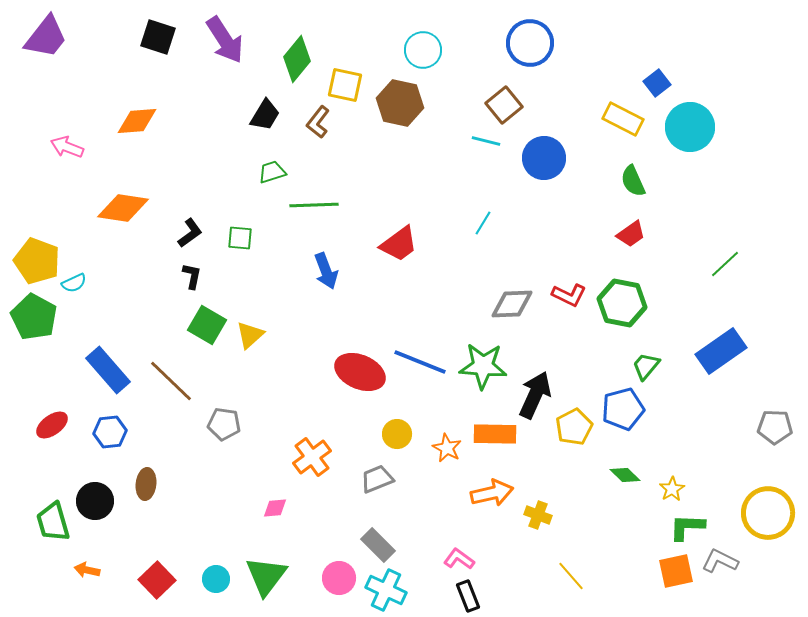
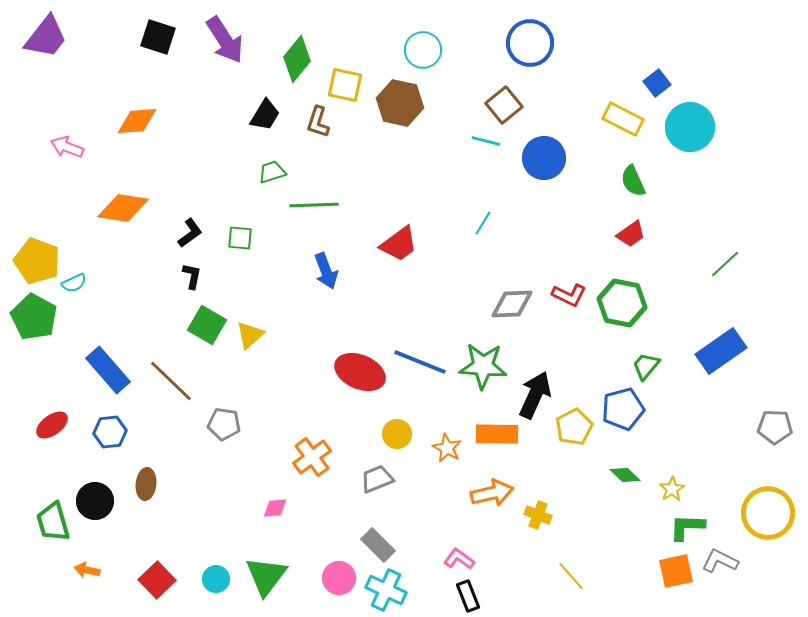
brown L-shape at (318, 122): rotated 20 degrees counterclockwise
orange rectangle at (495, 434): moved 2 px right
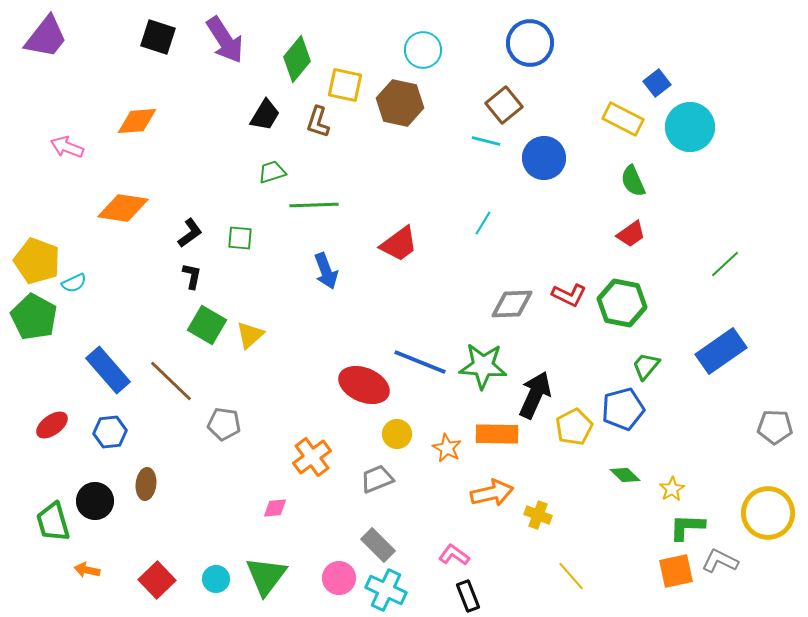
red ellipse at (360, 372): moved 4 px right, 13 px down
pink L-shape at (459, 559): moved 5 px left, 4 px up
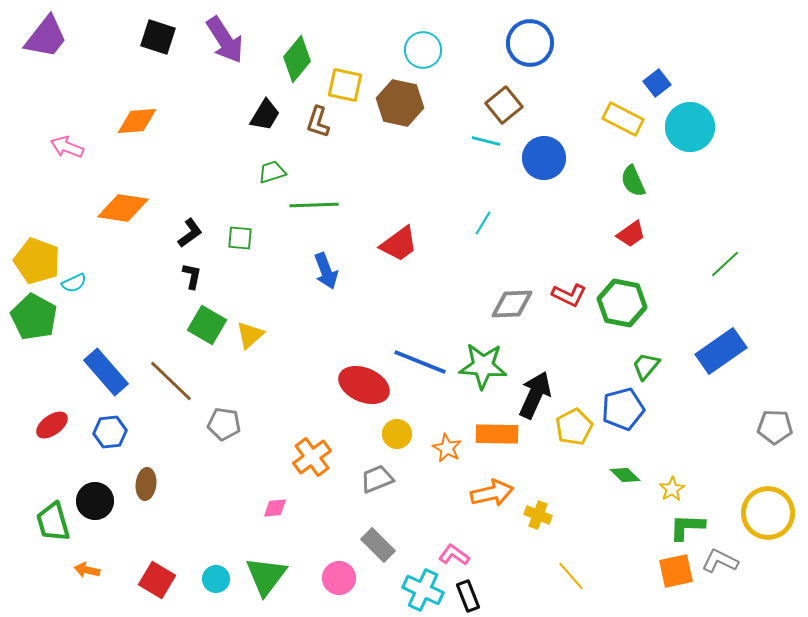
blue rectangle at (108, 370): moved 2 px left, 2 px down
red square at (157, 580): rotated 15 degrees counterclockwise
cyan cross at (386, 590): moved 37 px right
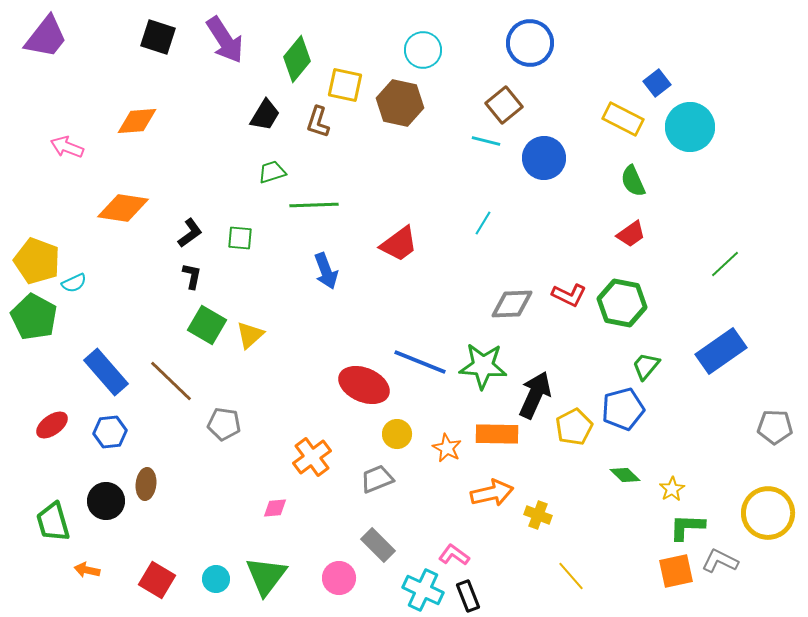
black circle at (95, 501): moved 11 px right
